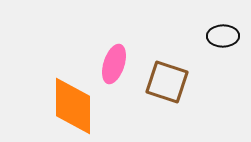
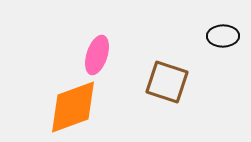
pink ellipse: moved 17 px left, 9 px up
orange diamond: moved 1 px down; rotated 70 degrees clockwise
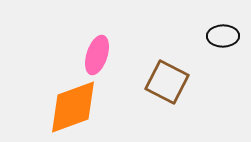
brown square: rotated 9 degrees clockwise
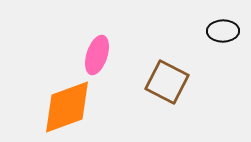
black ellipse: moved 5 px up
orange diamond: moved 6 px left
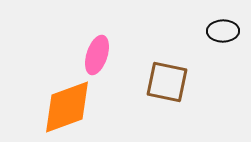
brown square: rotated 15 degrees counterclockwise
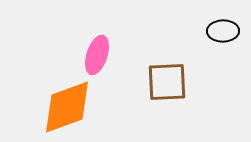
brown square: rotated 15 degrees counterclockwise
